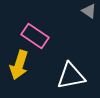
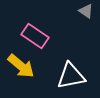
gray triangle: moved 3 px left
yellow arrow: moved 2 px right, 1 px down; rotated 68 degrees counterclockwise
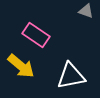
gray triangle: rotated 14 degrees counterclockwise
pink rectangle: moved 1 px right, 1 px up
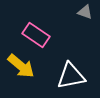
gray triangle: moved 1 px left, 1 px down
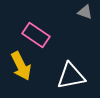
yellow arrow: rotated 24 degrees clockwise
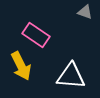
white triangle: rotated 16 degrees clockwise
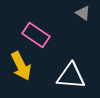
gray triangle: moved 2 px left, 1 px down; rotated 14 degrees clockwise
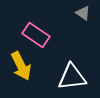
white triangle: moved 1 px right, 1 px down; rotated 12 degrees counterclockwise
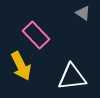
pink rectangle: rotated 12 degrees clockwise
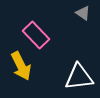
white triangle: moved 7 px right
